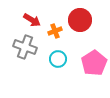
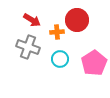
red circle: moved 3 px left
orange cross: moved 2 px right, 1 px down; rotated 16 degrees clockwise
gray cross: moved 3 px right
cyan circle: moved 2 px right
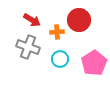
red circle: moved 2 px right
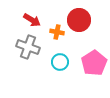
orange cross: rotated 16 degrees clockwise
cyan circle: moved 3 px down
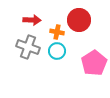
red arrow: rotated 30 degrees counterclockwise
cyan circle: moved 3 px left, 11 px up
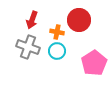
red arrow: rotated 108 degrees clockwise
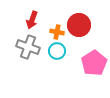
red circle: moved 5 px down
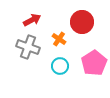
red arrow: rotated 138 degrees counterclockwise
red circle: moved 3 px right, 3 px up
orange cross: moved 2 px right, 7 px down; rotated 24 degrees clockwise
cyan circle: moved 3 px right, 15 px down
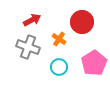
cyan circle: moved 1 px left, 1 px down
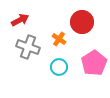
red arrow: moved 12 px left
